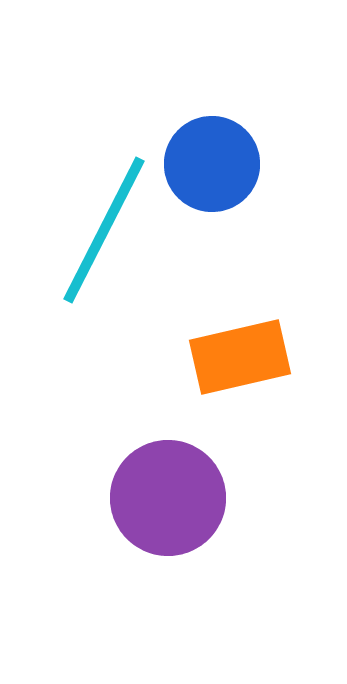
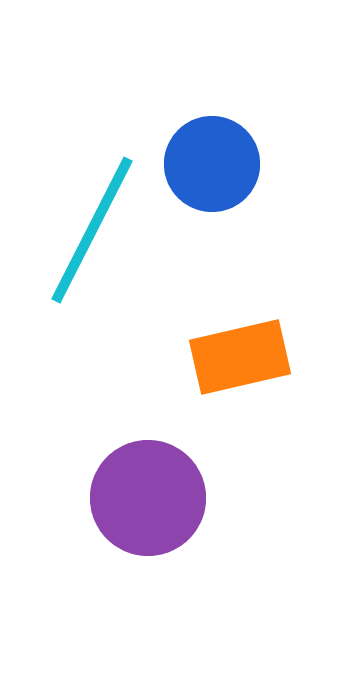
cyan line: moved 12 px left
purple circle: moved 20 px left
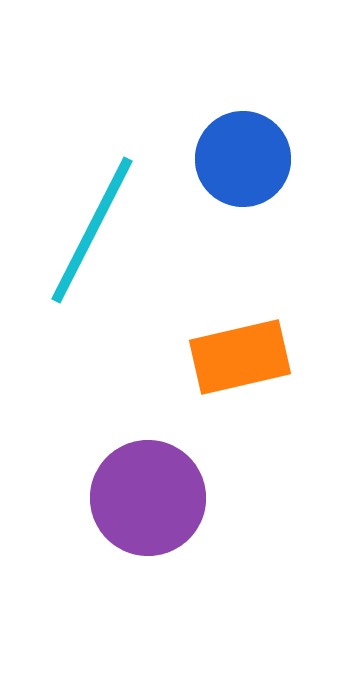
blue circle: moved 31 px right, 5 px up
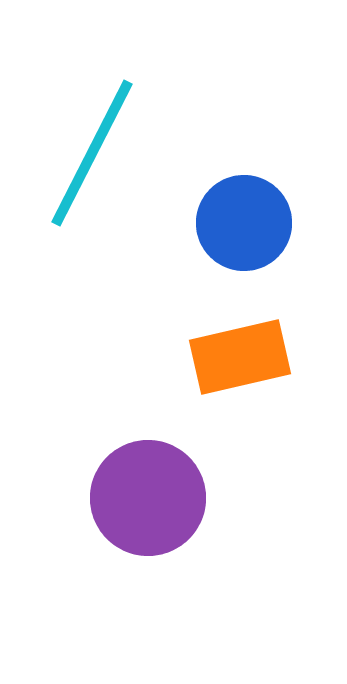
blue circle: moved 1 px right, 64 px down
cyan line: moved 77 px up
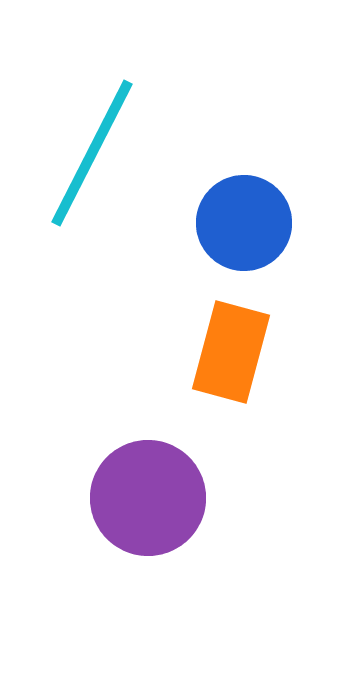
orange rectangle: moved 9 px left, 5 px up; rotated 62 degrees counterclockwise
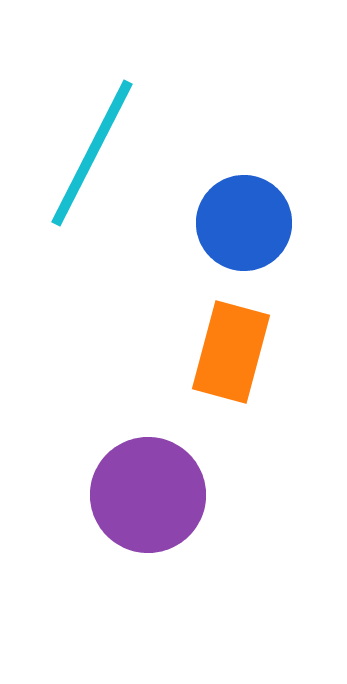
purple circle: moved 3 px up
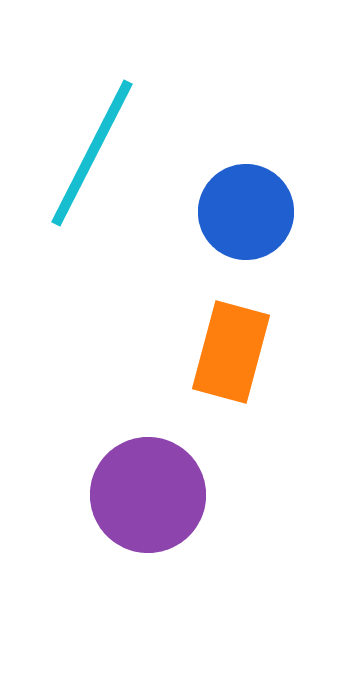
blue circle: moved 2 px right, 11 px up
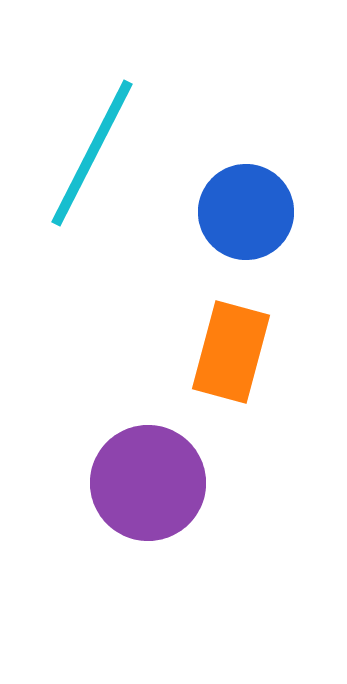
purple circle: moved 12 px up
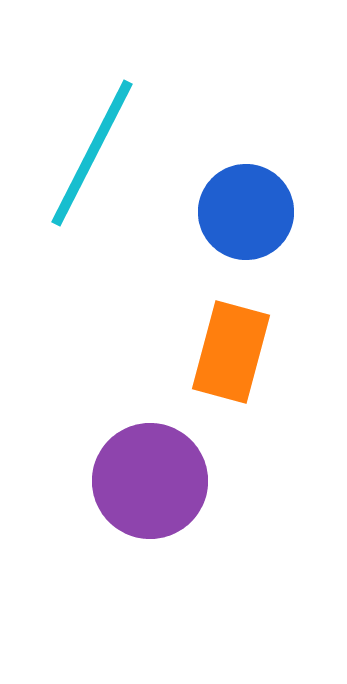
purple circle: moved 2 px right, 2 px up
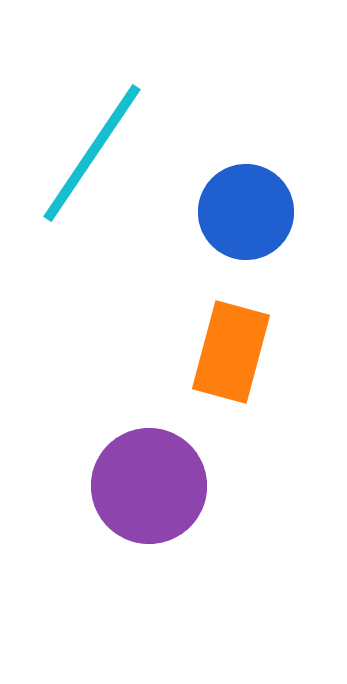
cyan line: rotated 7 degrees clockwise
purple circle: moved 1 px left, 5 px down
